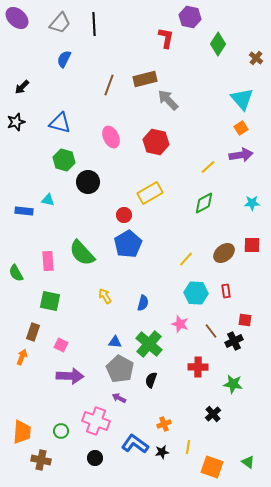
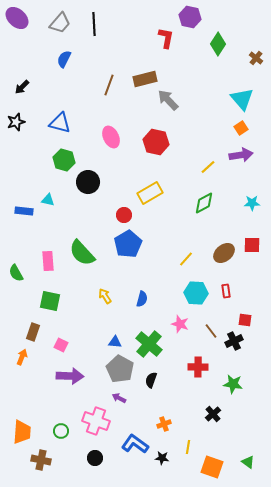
blue semicircle at (143, 303): moved 1 px left, 4 px up
black star at (162, 452): moved 6 px down; rotated 16 degrees clockwise
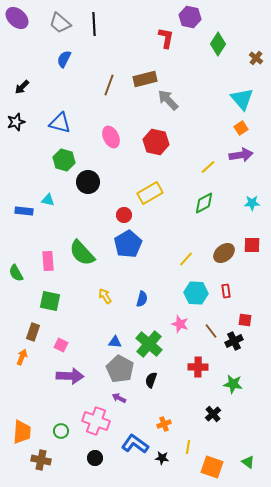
gray trapezoid at (60, 23): rotated 90 degrees clockwise
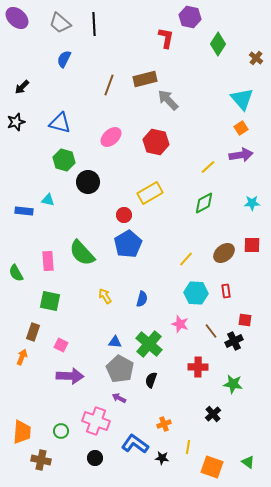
pink ellipse at (111, 137): rotated 75 degrees clockwise
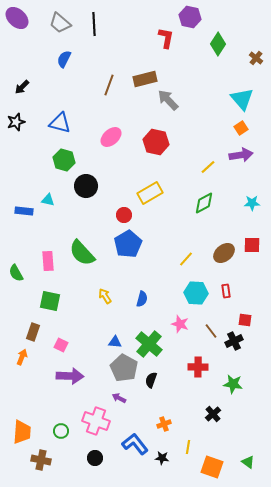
black circle at (88, 182): moved 2 px left, 4 px down
gray pentagon at (120, 369): moved 4 px right, 1 px up
blue L-shape at (135, 444): rotated 16 degrees clockwise
